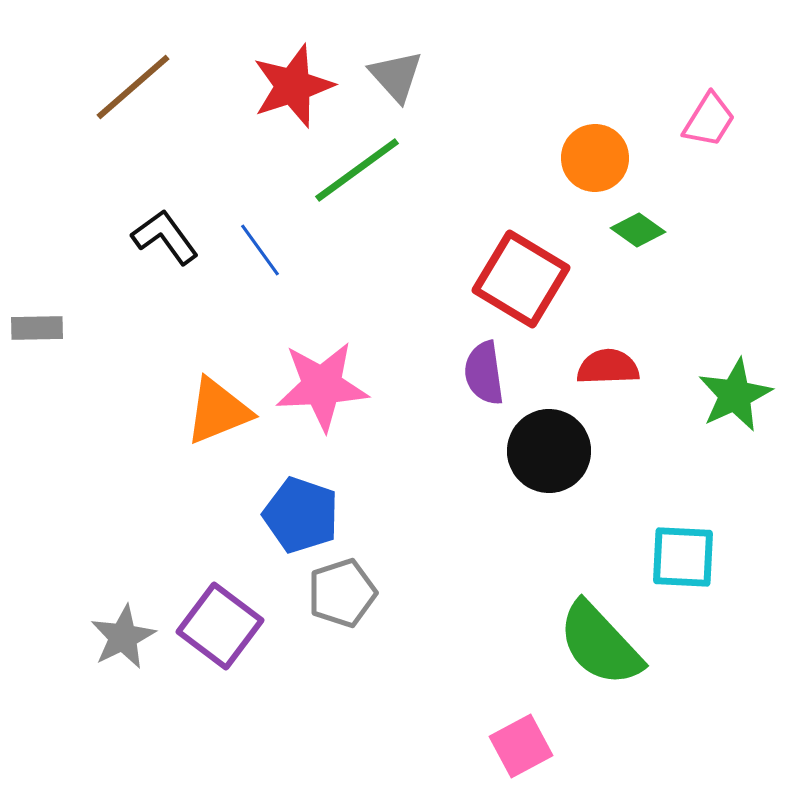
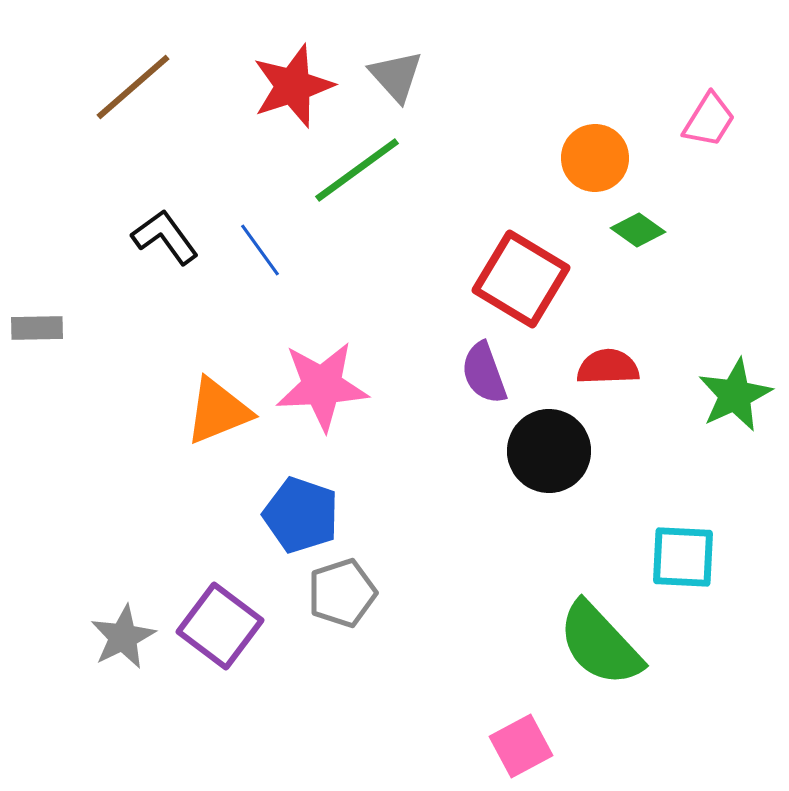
purple semicircle: rotated 12 degrees counterclockwise
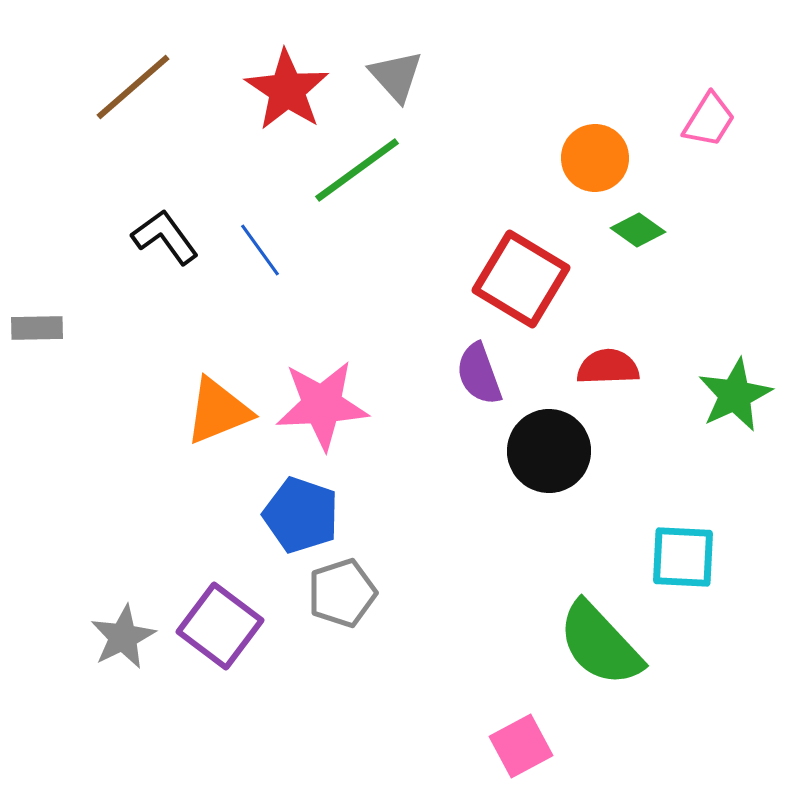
red star: moved 6 px left, 4 px down; rotated 20 degrees counterclockwise
purple semicircle: moved 5 px left, 1 px down
pink star: moved 19 px down
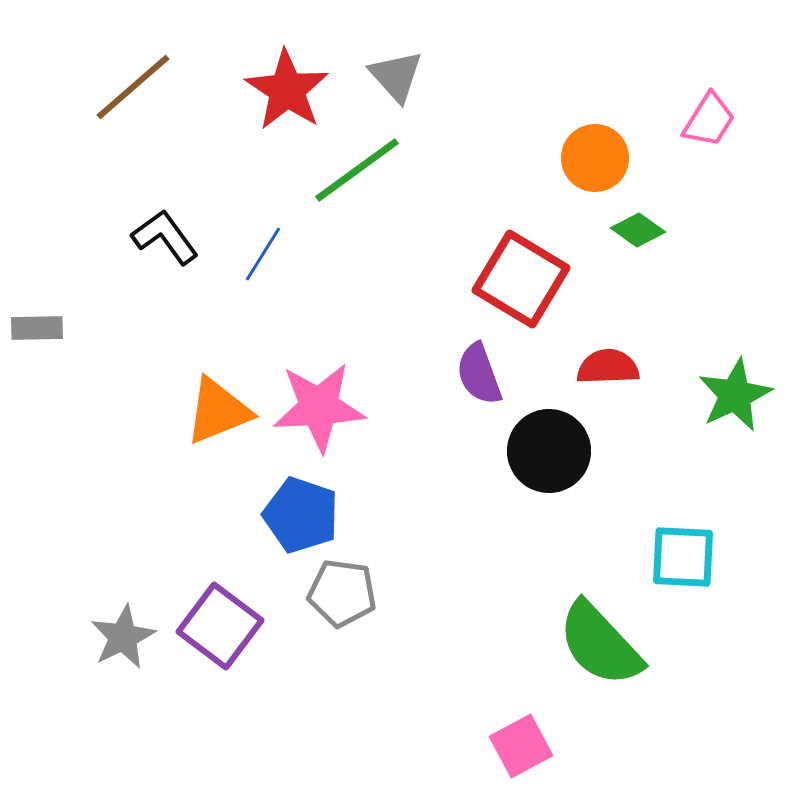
blue line: moved 3 px right, 4 px down; rotated 68 degrees clockwise
pink star: moved 3 px left, 2 px down
gray pentagon: rotated 26 degrees clockwise
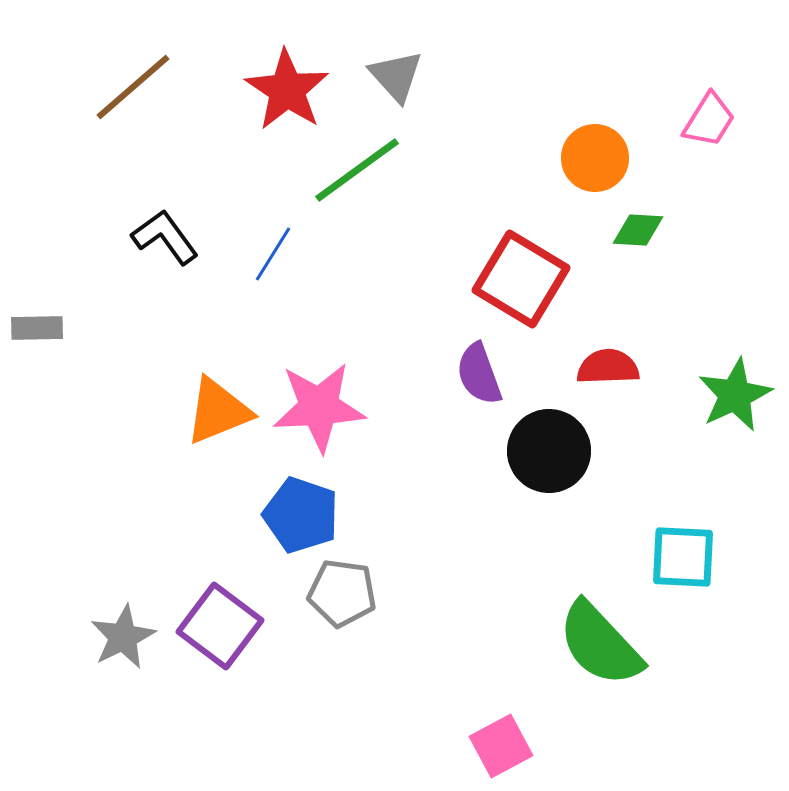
green diamond: rotated 32 degrees counterclockwise
blue line: moved 10 px right
pink square: moved 20 px left
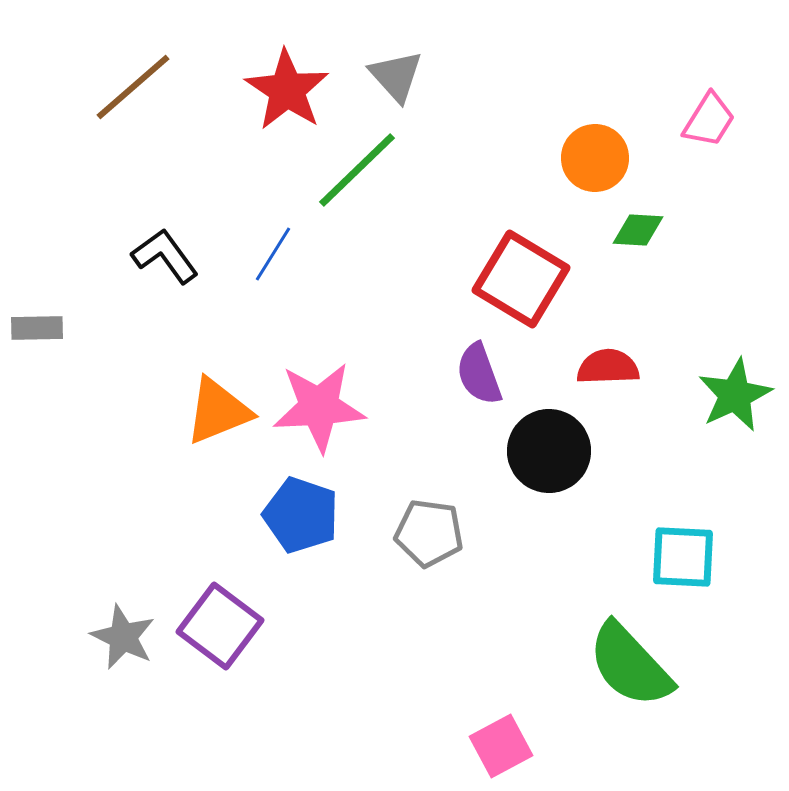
green line: rotated 8 degrees counterclockwise
black L-shape: moved 19 px down
gray pentagon: moved 87 px right, 60 px up
gray star: rotated 20 degrees counterclockwise
green semicircle: moved 30 px right, 21 px down
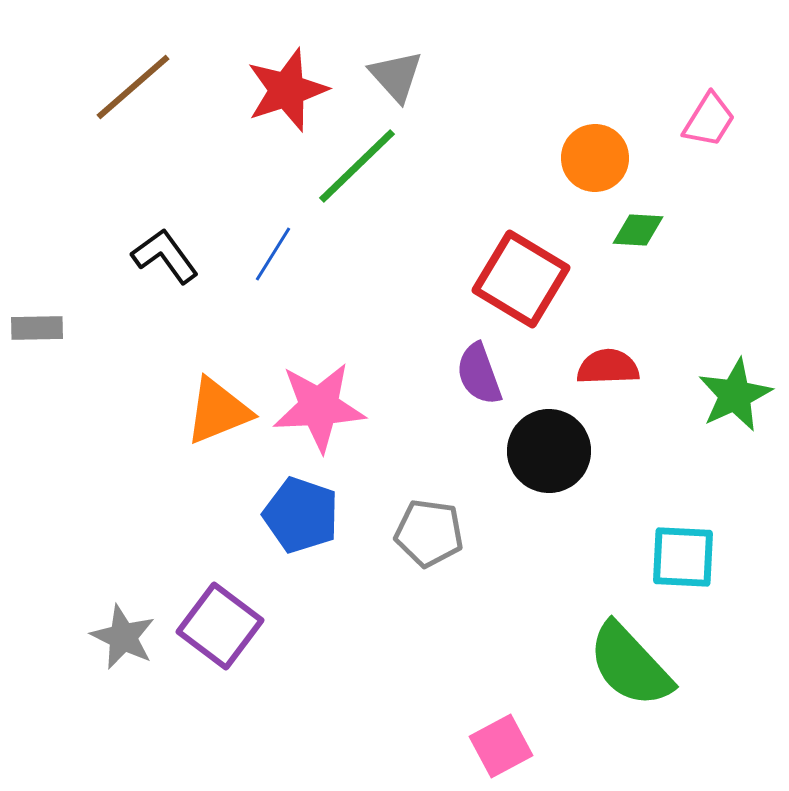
red star: rotated 20 degrees clockwise
green line: moved 4 px up
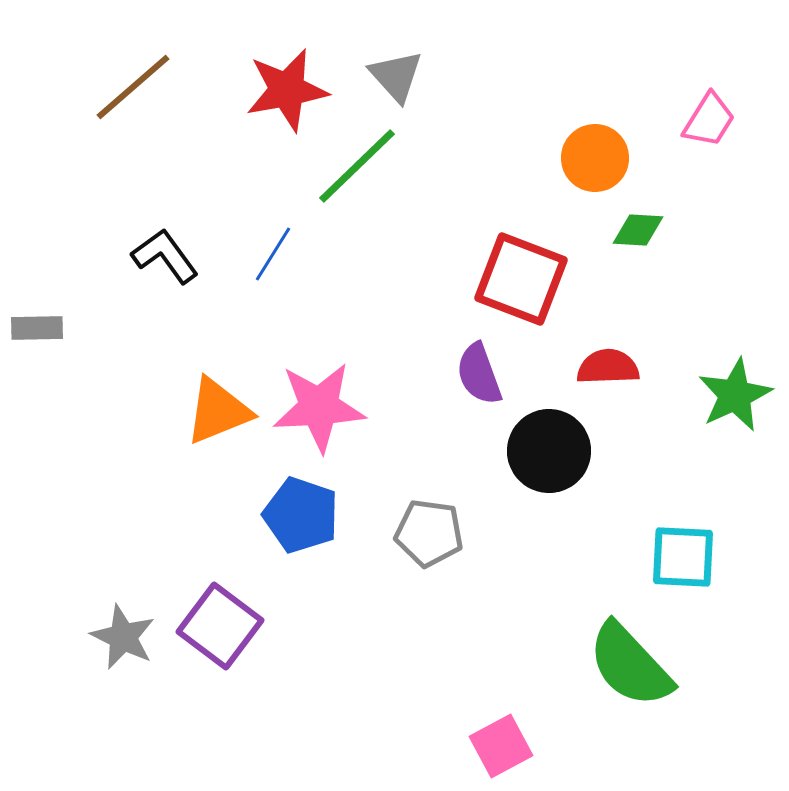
red star: rotated 8 degrees clockwise
red square: rotated 10 degrees counterclockwise
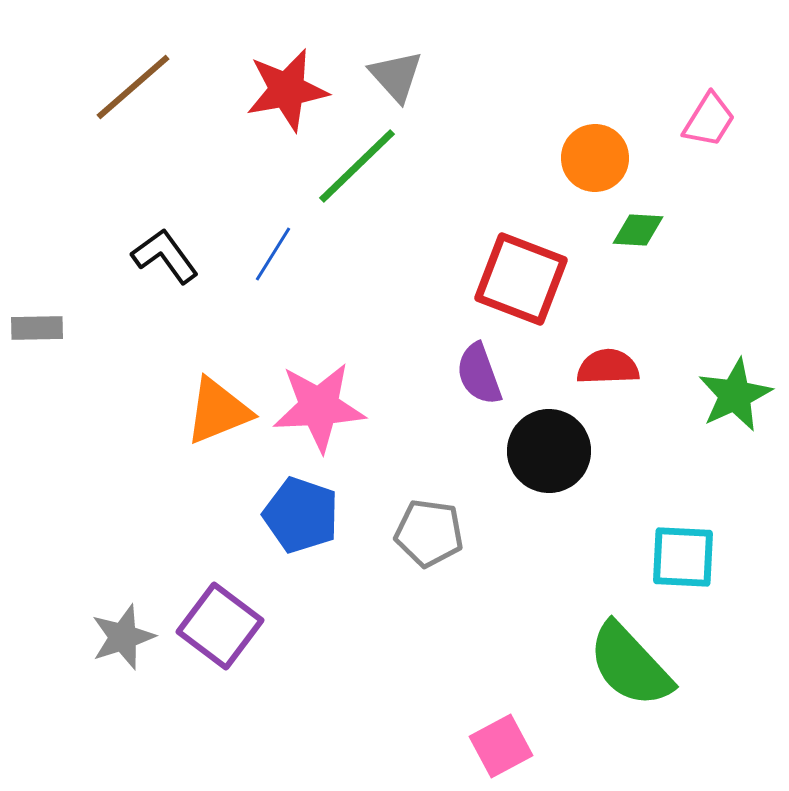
gray star: rotated 28 degrees clockwise
